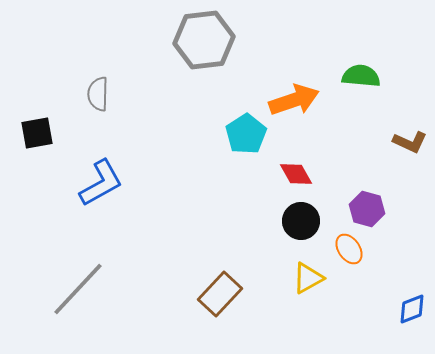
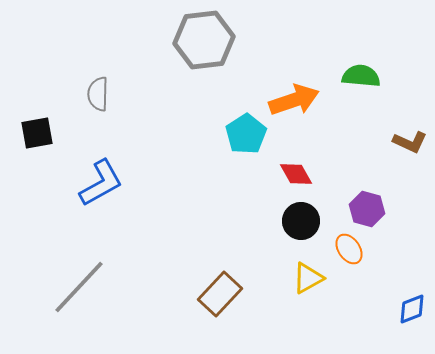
gray line: moved 1 px right, 2 px up
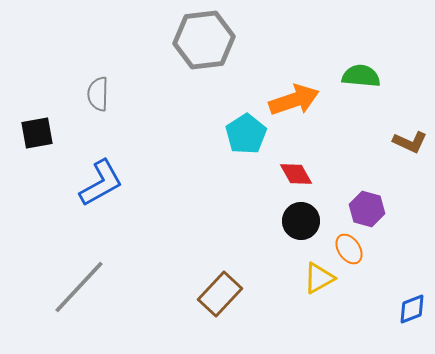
yellow triangle: moved 11 px right
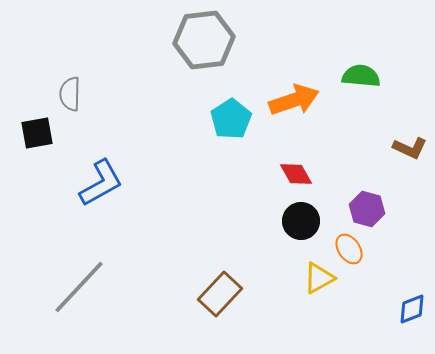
gray semicircle: moved 28 px left
cyan pentagon: moved 15 px left, 15 px up
brown L-shape: moved 6 px down
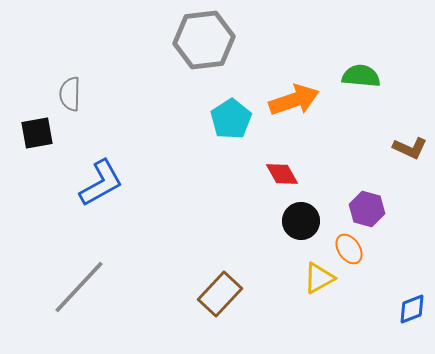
red diamond: moved 14 px left
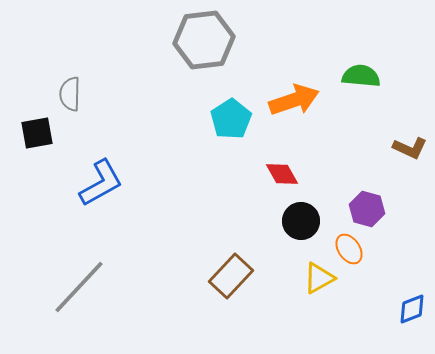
brown rectangle: moved 11 px right, 18 px up
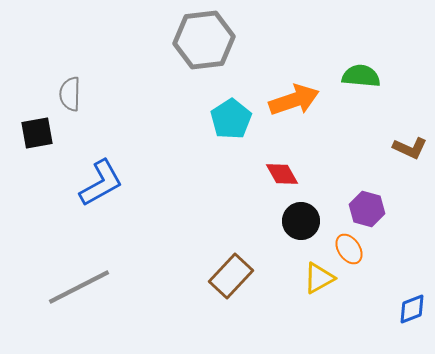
gray line: rotated 20 degrees clockwise
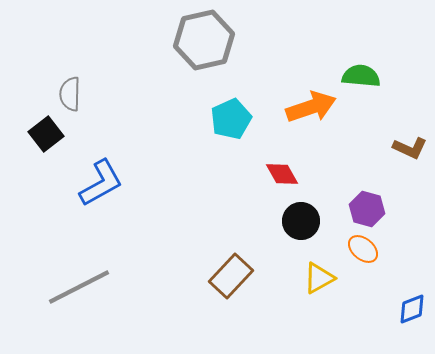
gray hexagon: rotated 6 degrees counterclockwise
orange arrow: moved 17 px right, 7 px down
cyan pentagon: rotated 9 degrees clockwise
black square: moved 9 px right, 1 px down; rotated 28 degrees counterclockwise
orange ellipse: moved 14 px right; rotated 16 degrees counterclockwise
